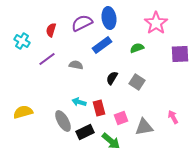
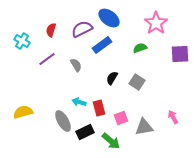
blue ellipse: rotated 45 degrees counterclockwise
purple semicircle: moved 6 px down
green semicircle: moved 3 px right
gray semicircle: rotated 48 degrees clockwise
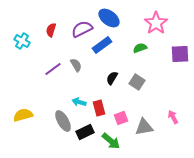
purple line: moved 6 px right, 10 px down
yellow semicircle: moved 3 px down
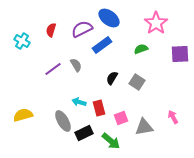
green semicircle: moved 1 px right, 1 px down
black rectangle: moved 1 px left, 1 px down
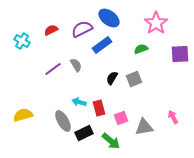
red semicircle: rotated 48 degrees clockwise
gray square: moved 3 px left, 3 px up; rotated 35 degrees clockwise
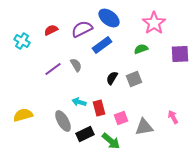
pink star: moved 2 px left
black rectangle: moved 1 px right, 1 px down
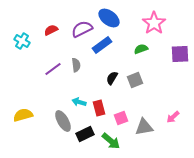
gray semicircle: rotated 24 degrees clockwise
gray square: moved 1 px right, 1 px down
pink arrow: rotated 104 degrees counterclockwise
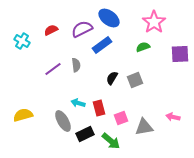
pink star: moved 1 px up
green semicircle: moved 2 px right, 2 px up
cyan arrow: moved 1 px left, 1 px down
pink arrow: rotated 56 degrees clockwise
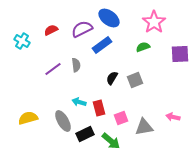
cyan arrow: moved 1 px right, 1 px up
yellow semicircle: moved 5 px right, 3 px down
